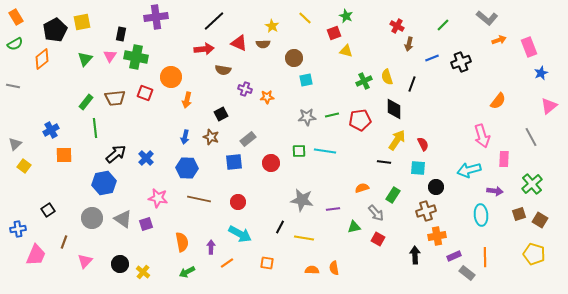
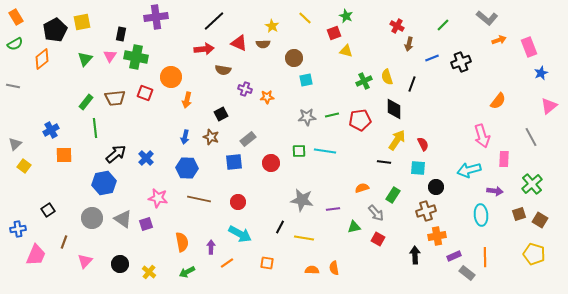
yellow cross at (143, 272): moved 6 px right
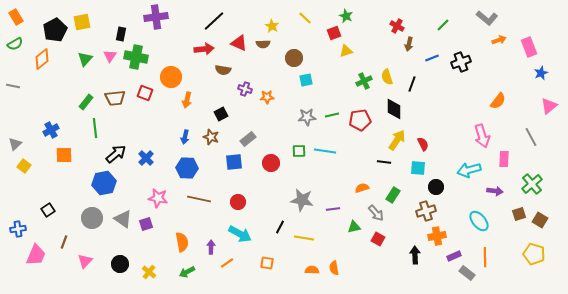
yellow triangle at (346, 51): rotated 32 degrees counterclockwise
cyan ellipse at (481, 215): moved 2 px left, 6 px down; rotated 35 degrees counterclockwise
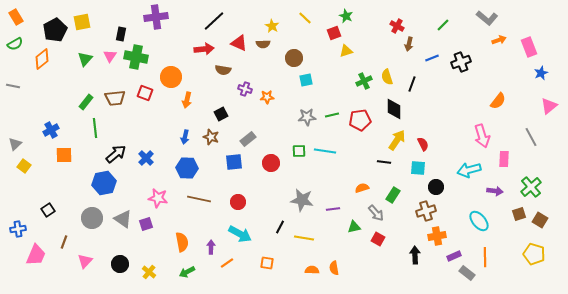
green cross at (532, 184): moved 1 px left, 3 px down
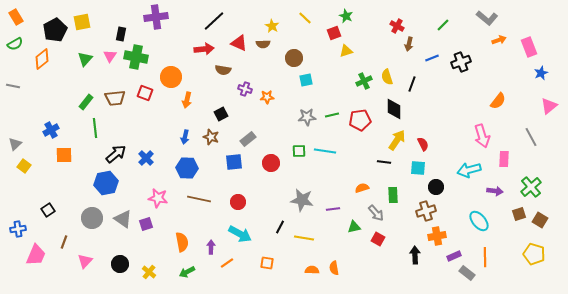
blue hexagon at (104, 183): moved 2 px right
green rectangle at (393, 195): rotated 35 degrees counterclockwise
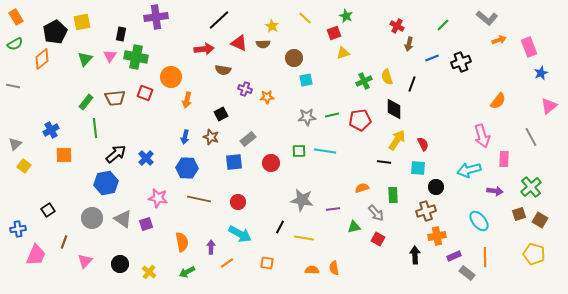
black line at (214, 21): moved 5 px right, 1 px up
black pentagon at (55, 30): moved 2 px down
yellow triangle at (346, 51): moved 3 px left, 2 px down
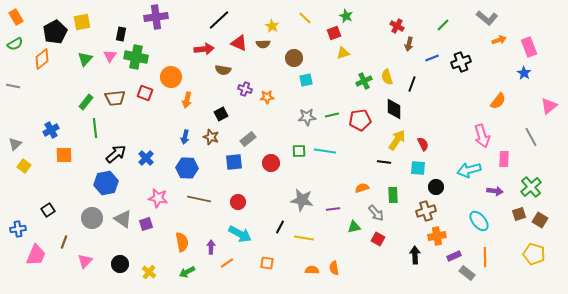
blue star at (541, 73): moved 17 px left; rotated 16 degrees counterclockwise
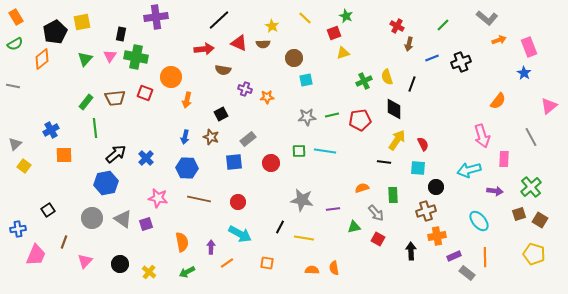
black arrow at (415, 255): moved 4 px left, 4 px up
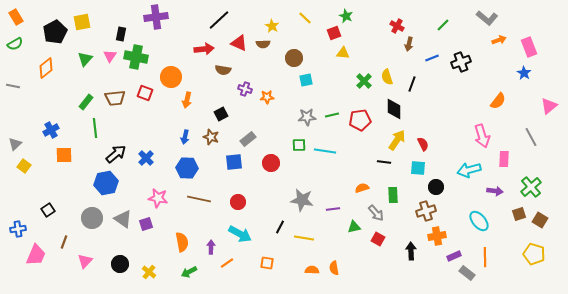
yellow triangle at (343, 53): rotated 24 degrees clockwise
orange diamond at (42, 59): moved 4 px right, 9 px down
green cross at (364, 81): rotated 21 degrees counterclockwise
green square at (299, 151): moved 6 px up
green arrow at (187, 272): moved 2 px right
